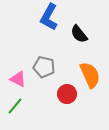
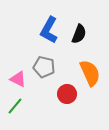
blue L-shape: moved 13 px down
black semicircle: rotated 120 degrees counterclockwise
orange semicircle: moved 2 px up
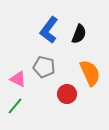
blue L-shape: rotated 8 degrees clockwise
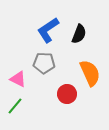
blue L-shape: moved 1 px left; rotated 20 degrees clockwise
gray pentagon: moved 4 px up; rotated 10 degrees counterclockwise
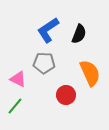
red circle: moved 1 px left, 1 px down
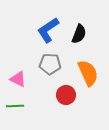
gray pentagon: moved 6 px right, 1 px down
orange semicircle: moved 2 px left
green line: rotated 48 degrees clockwise
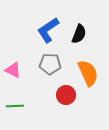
pink triangle: moved 5 px left, 9 px up
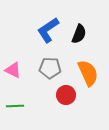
gray pentagon: moved 4 px down
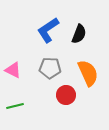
green line: rotated 12 degrees counterclockwise
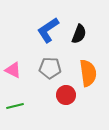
orange semicircle: rotated 16 degrees clockwise
